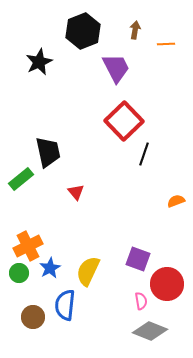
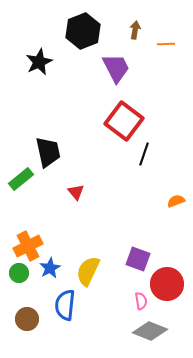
red square: rotated 9 degrees counterclockwise
brown circle: moved 6 px left, 2 px down
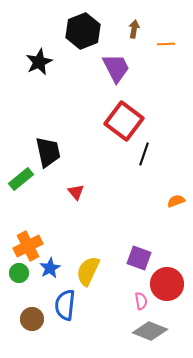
brown arrow: moved 1 px left, 1 px up
purple square: moved 1 px right, 1 px up
brown circle: moved 5 px right
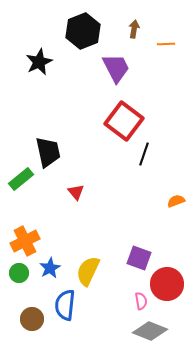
orange cross: moved 3 px left, 5 px up
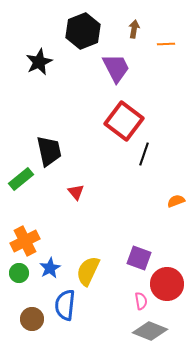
black trapezoid: moved 1 px right, 1 px up
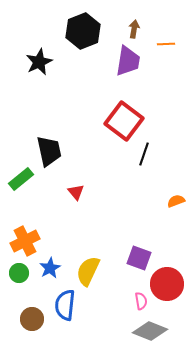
purple trapezoid: moved 12 px right, 7 px up; rotated 36 degrees clockwise
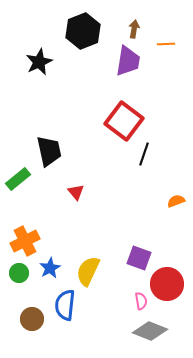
green rectangle: moved 3 px left
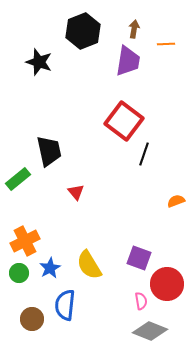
black star: rotated 28 degrees counterclockwise
yellow semicircle: moved 1 px right, 6 px up; rotated 56 degrees counterclockwise
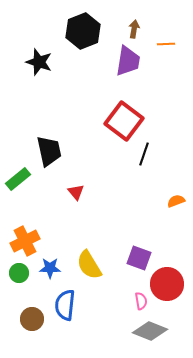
blue star: rotated 30 degrees clockwise
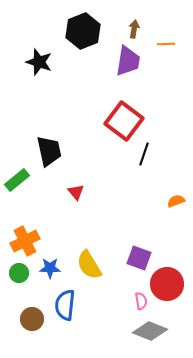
green rectangle: moved 1 px left, 1 px down
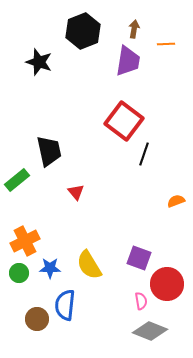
brown circle: moved 5 px right
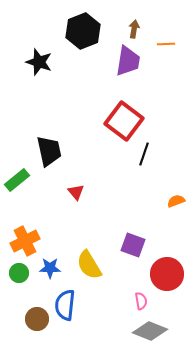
purple square: moved 6 px left, 13 px up
red circle: moved 10 px up
